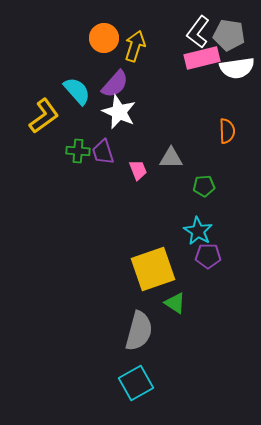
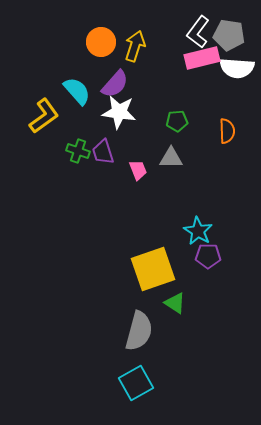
orange circle: moved 3 px left, 4 px down
white semicircle: rotated 12 degrees clockwise
white star: rotated 16 degrees counterclockwise
green cross: rotated 15 degrees clockwise
green pentagon: moved 27 px left, 65 px up
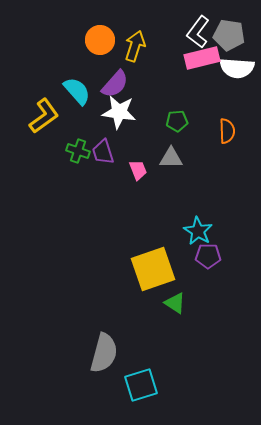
orange circle: moved 1 px left, 2 px up
gray semicircle: moved 35 px left, 22 px down
cyan square: moved 5 px right, 2 px down; rotated 12 degrees clockwise
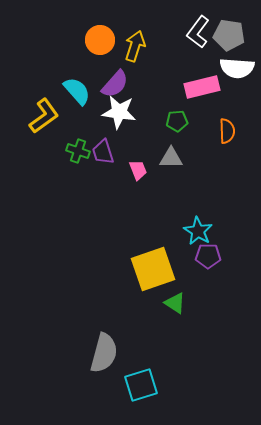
pink rectangle: moved 29 px down
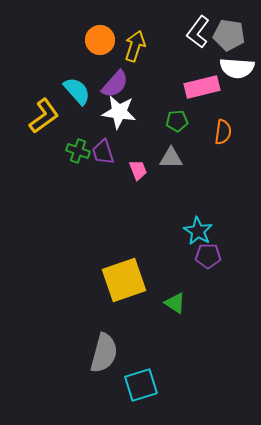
orange semicircle: moved 4 px left, 1 px down; rotated 10 degrees clockwise
yellow square: moved 29 px left, 11 px down
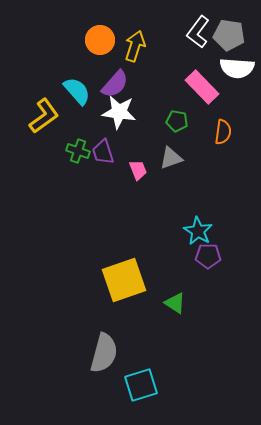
pink rectangle: rotated 60 degrees clockwise
green pentagon: rotated 15 degrees clockwise
gray triangle: rotated 20 degrees counterclockwise
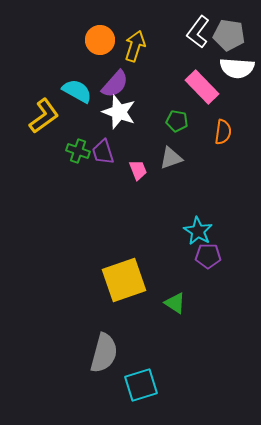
cyan semicircle: rotated 20 degrees counterclockwise
white star: rotated 12 degrees clockwise
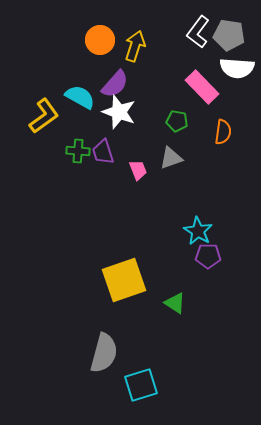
cyan semicircle: moved 3 px right, 6 px down
green cross: rotated 15 degrees counterclockwise
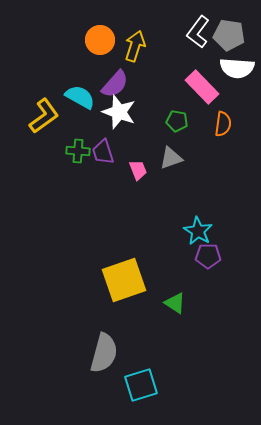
orange semicircle: moved 8 px up
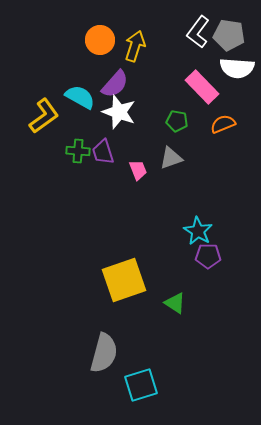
orange semicircle: rotated 120 degrees counterclockwise
